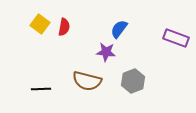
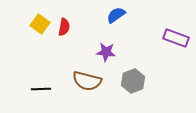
blue semicircle: moved 3 px left, 14 px up; rotated 18 degrees clockwise
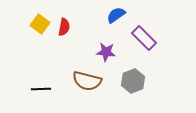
purple rectangle: moved 32 px left; rotated 25 degrees clockwise
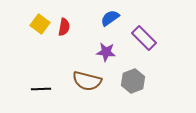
blue semicircle: moved 6 px left, 3 px down
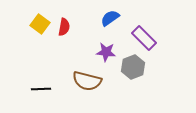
gray hexagon: moved 14 px up
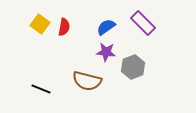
blue semicircle: moved 4 px left, 9 px down
purple rectangle: moved 1 px left, 15 px up
black line: rotated 24 degrees clockwise
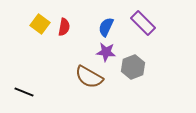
blue semicircle: rotated 30 degrees counterclockwise
brown semicircle: moved 2 px right, 4 px up; rotated 16 degrees clockwise
black line: moved 17 px left, 3 px down
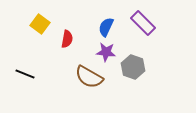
red semicircle: moved 3 px right, 12 px down
gray hexagon: rotated 20 degrees counterclockwise
black line: moved 1 px right, 18 px up
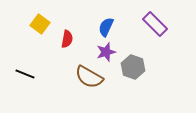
purple rectangle: moved 12 px right, 1 px down
purple star: rotated 24 degrees counterclockwise
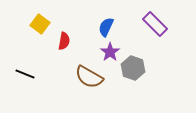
red semicircle: moved 3 px left, 2 px down
purple star: moved 4 px right; rotated 18 degrees counterclockwise
gray hexagon: moved 1 px down
